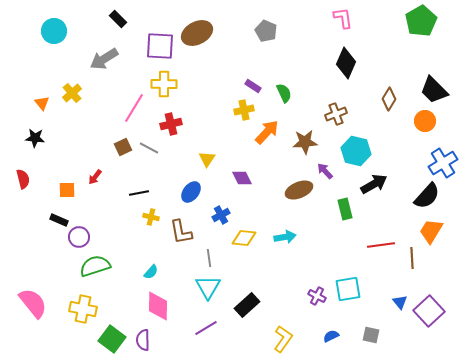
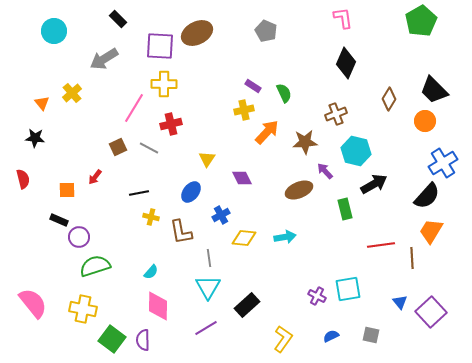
brown square at (123, 147): moved 5 px left
purple square at (429, 311): moved 2 px right, 1 px down
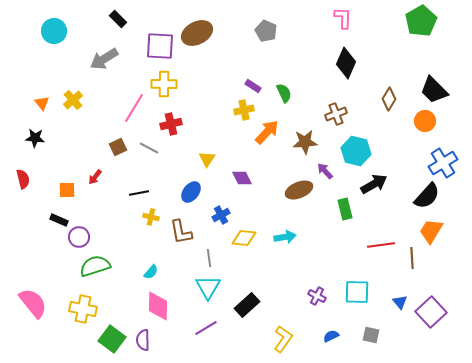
pink L-shape at (343, 18): rotated 10 degrees clockwise
yellow cross at (72, 93): moved 1 px right, 7 px down
cyan square at (348, 289): moved 9 px right, 3 px down; rotated 12 degrees clockwise
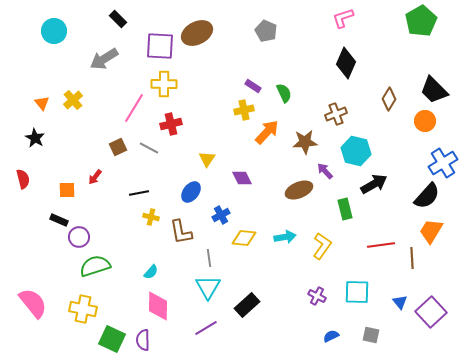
pink L-shape at (343, 18): rotated 110 degrees counterclockwise
black star at (35, 138): rotated 24 degrees clockwise
green square at (112, 339): rotated 12 degrees counterclockwise
yellow L-shape at (283, 339): moved 39 px right, 93 px up
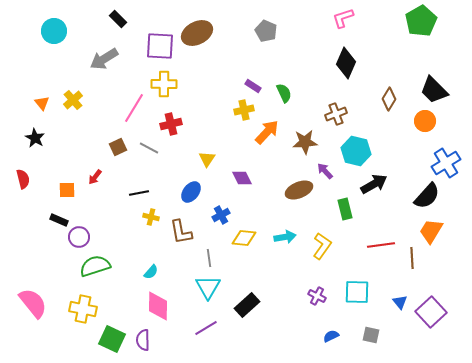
blue cross at (443, 163): moved 3 px right
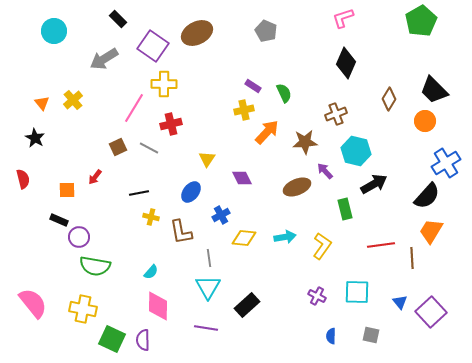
purple square at (160, 46): moved 7 px left; rotated 32 degrees clockwise
brown ellipse at (299, 190): moved 2 px left, 3 px up
green semicircle at (95, 266): rotated 152 degrees counterclockwise
purple line at (206, 328): rotated 40 degrees clockwise
blue semicircle at (331, 336): rotated 63 degrees counterclockwise
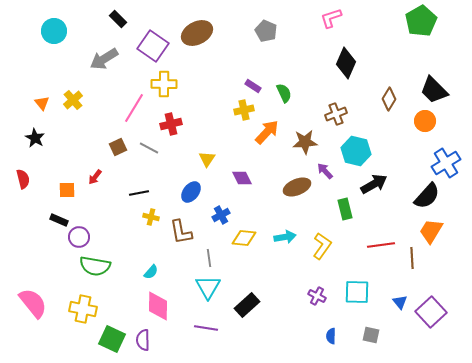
pink L-shape at (343, 18): moved 12 px left
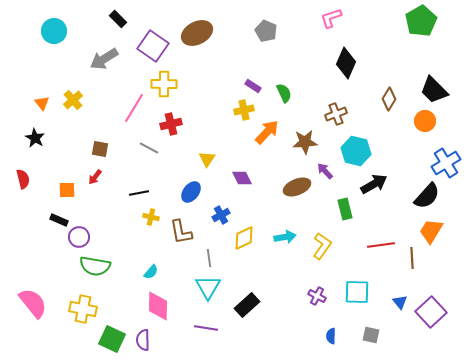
brown square at (118, 147): moved 18 px left, 2 px down; rotated 36 degrees clockwise
yellow diamond at (244, 238): rotated 30 degrees counterclockwise
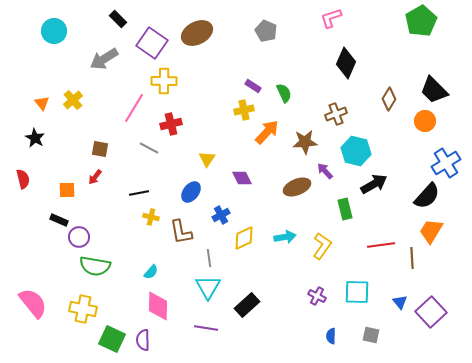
purple square at (153, 46): moved 1 px left, 3 px up
yellow cross at (164, 84): moved 3 px up
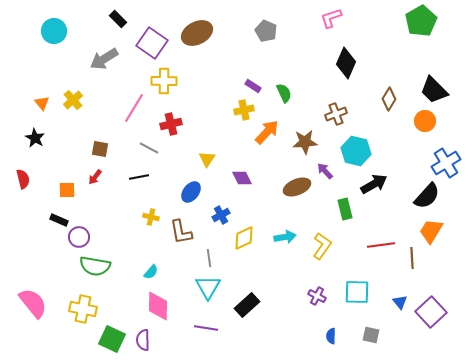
black line at (139, 193): moved 16 px up
